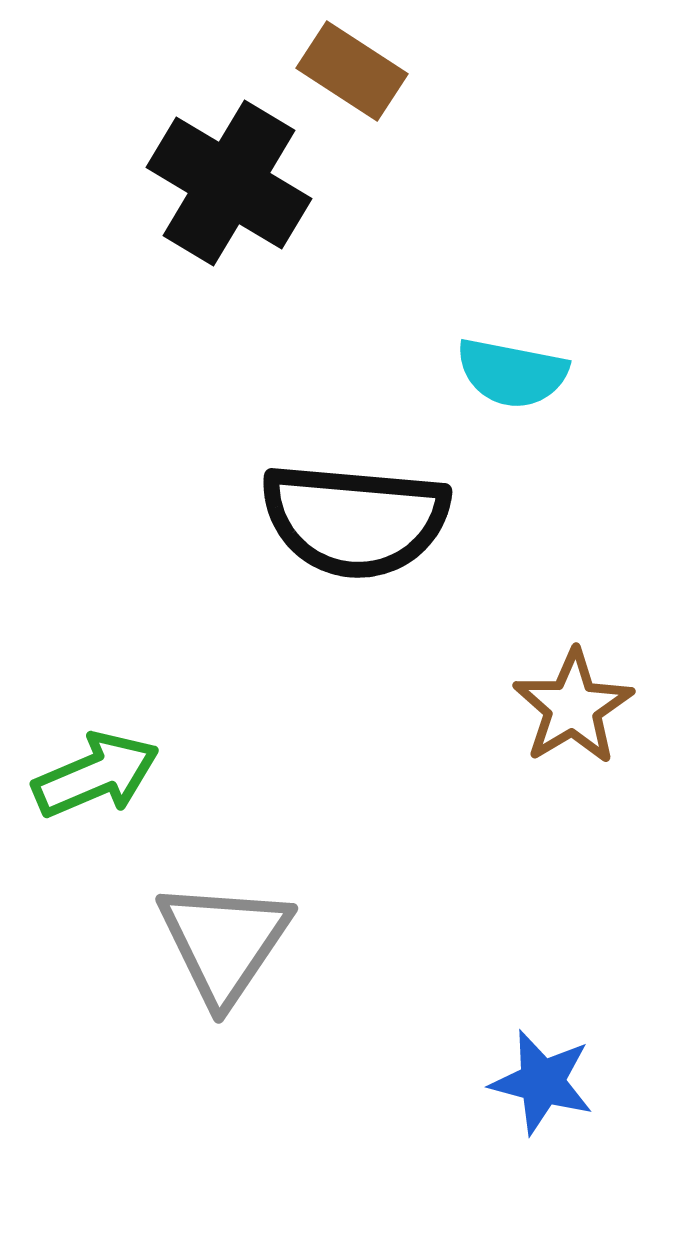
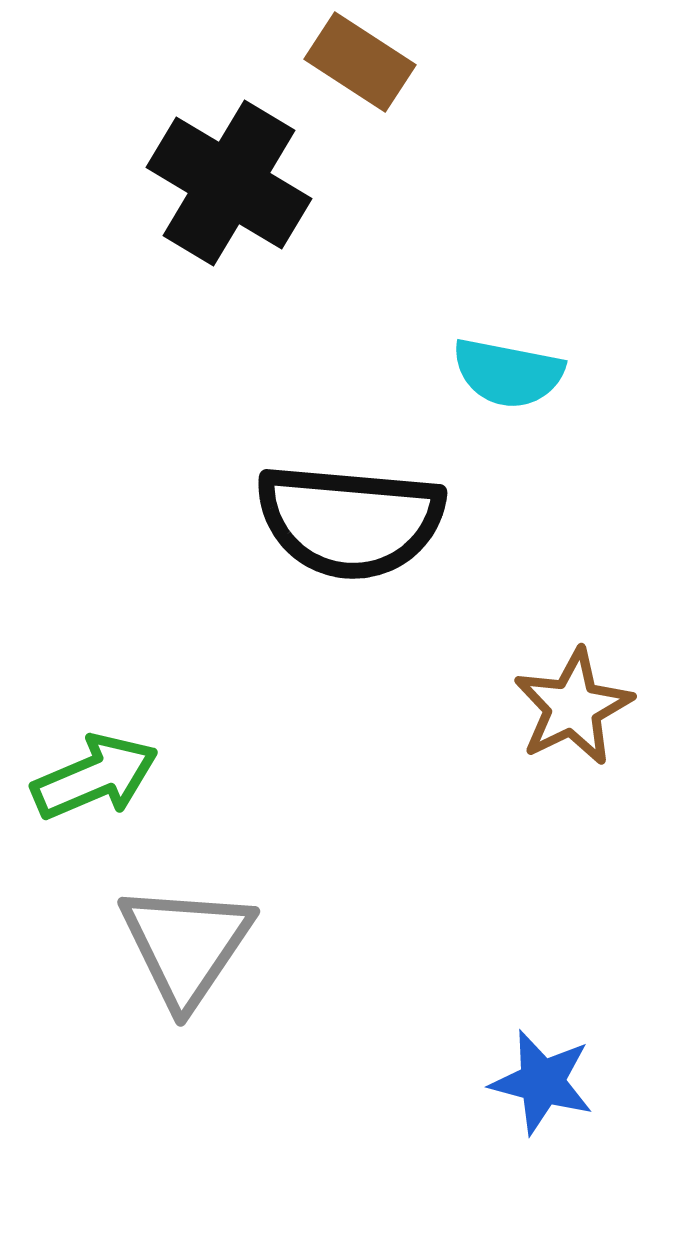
brown rectangle: moved 8 px right, 9 px up
cyan semicircle: moved 4 px left
black semicircle: moved 5 px left, 1 px down
brown star: rotated 5 degrees clockwise
green arrow: moved 1 px left, 2 px down
gray triangle: moved 38 px left, 3 px down
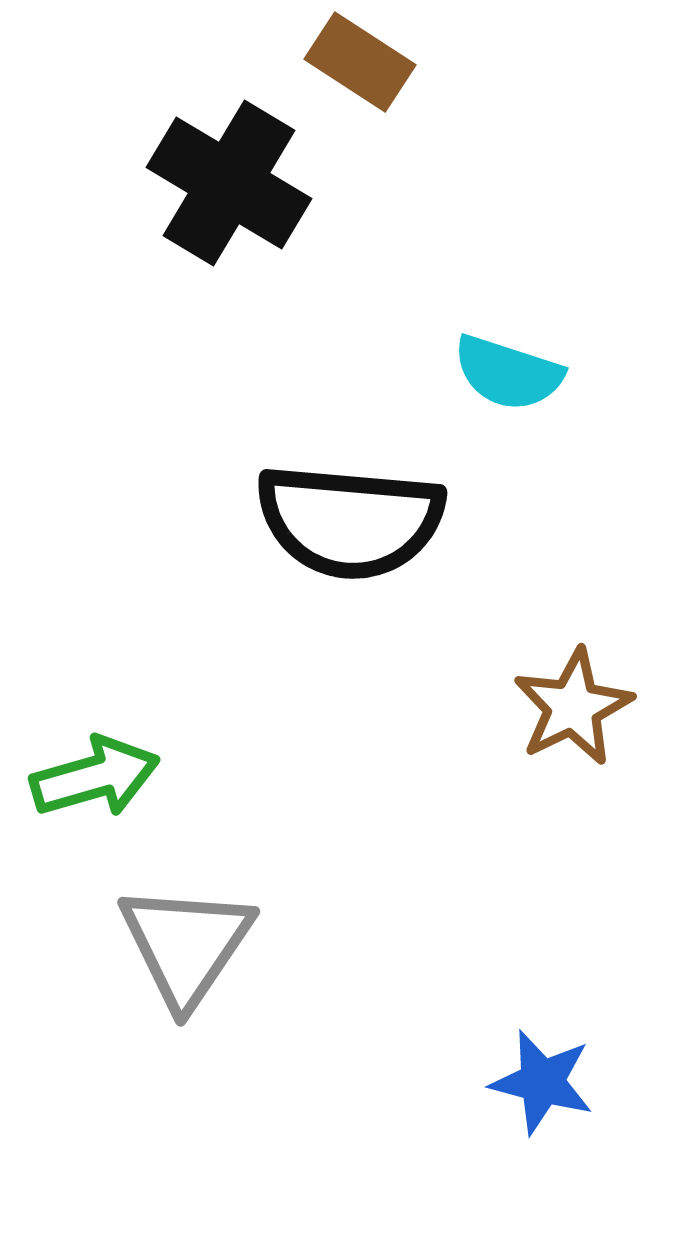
cyan semicircle: rotated 7 degrees clockwise
green arrow: rotated 7 degrees clockwise
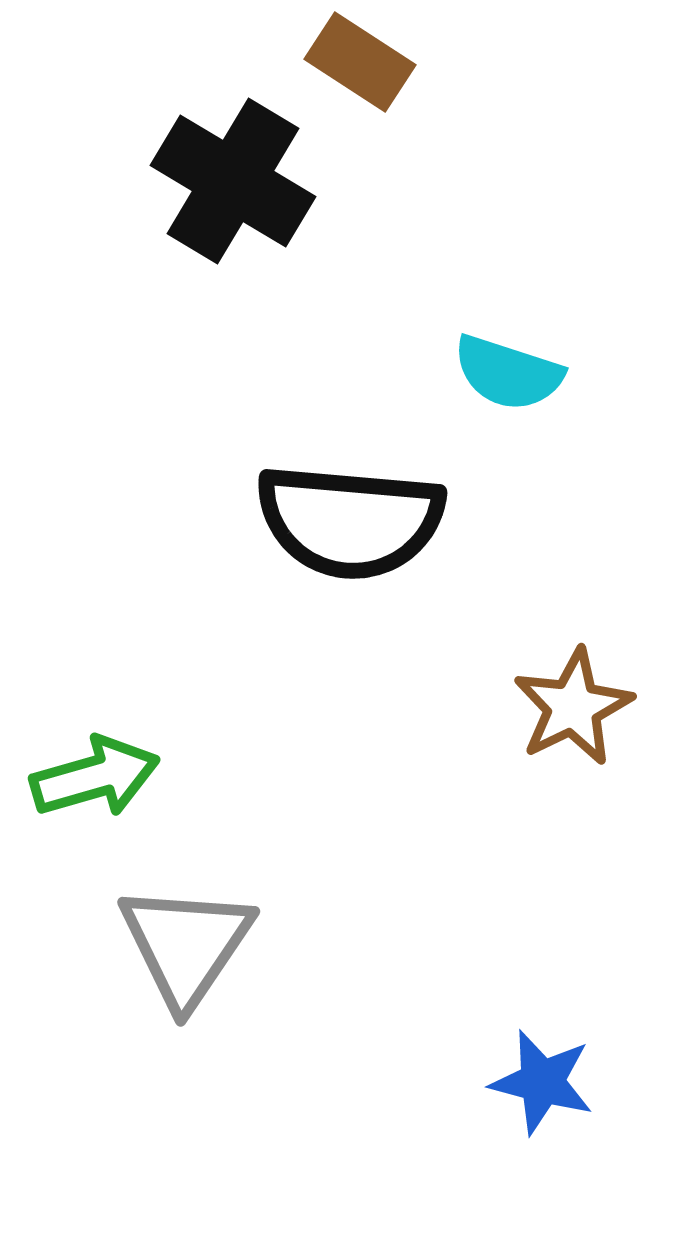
black cross: moved 4 px right, 2 px up
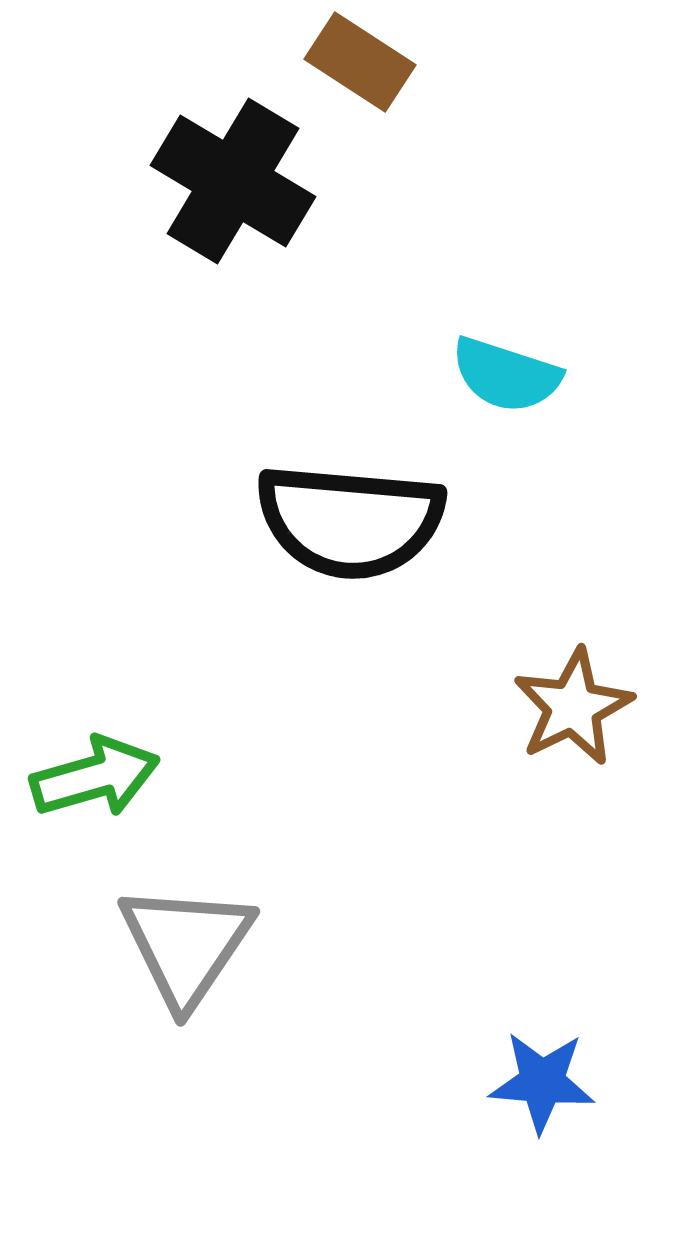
cyan semicircle: moved 2 px left, 2 px down
blue star: rotated 10 degrees counterclockwise
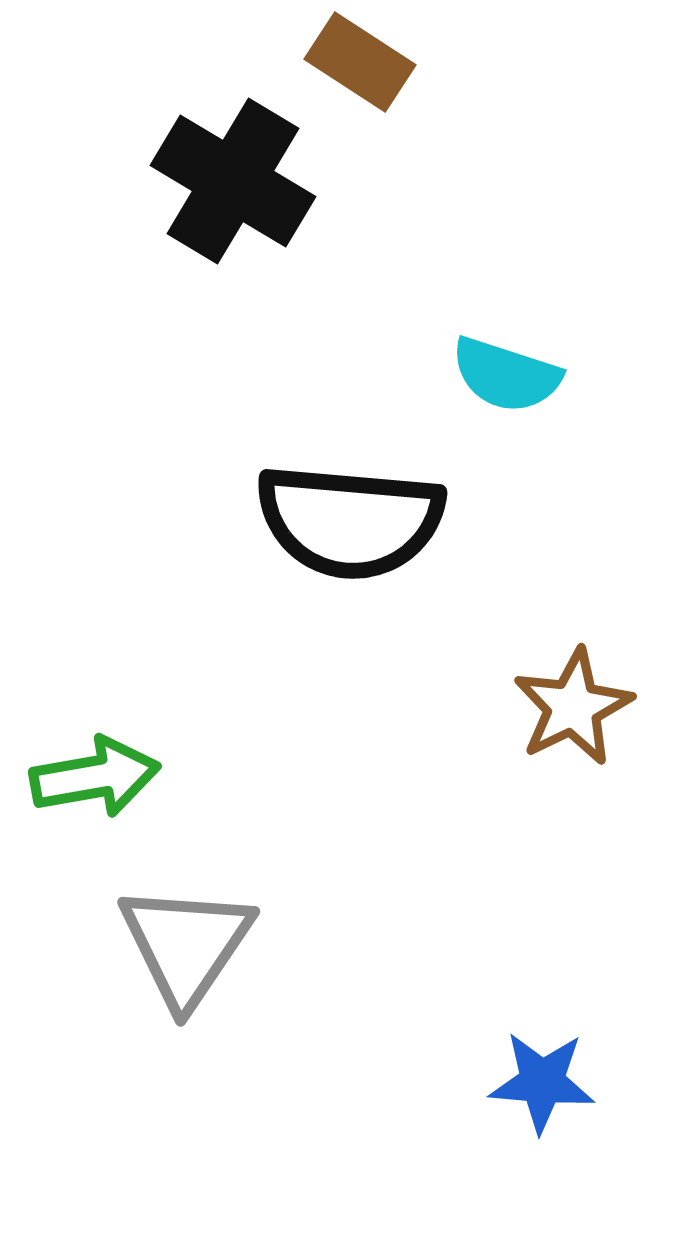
green arrow: rotated 6 degrees clockwise
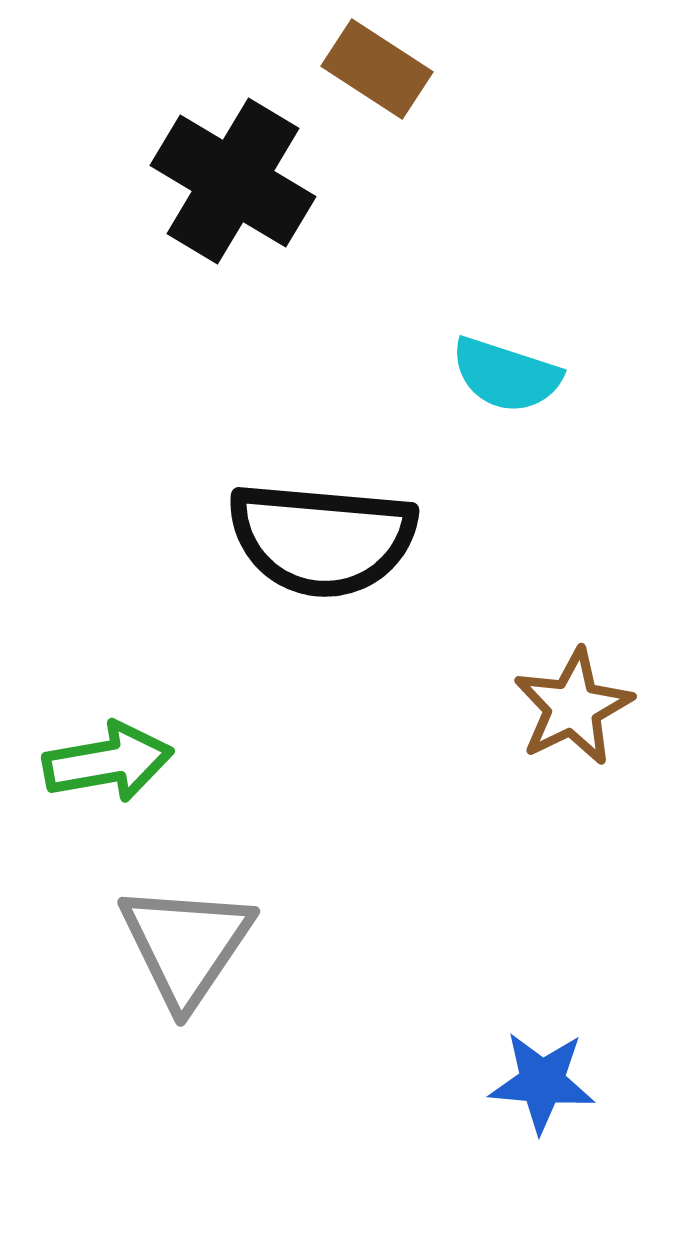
brown rectangle: moved 17 px right, 7 px down
black semicircle: moved 28 px left, 18 px down
green arrow: moved 13 px right, 15 px up
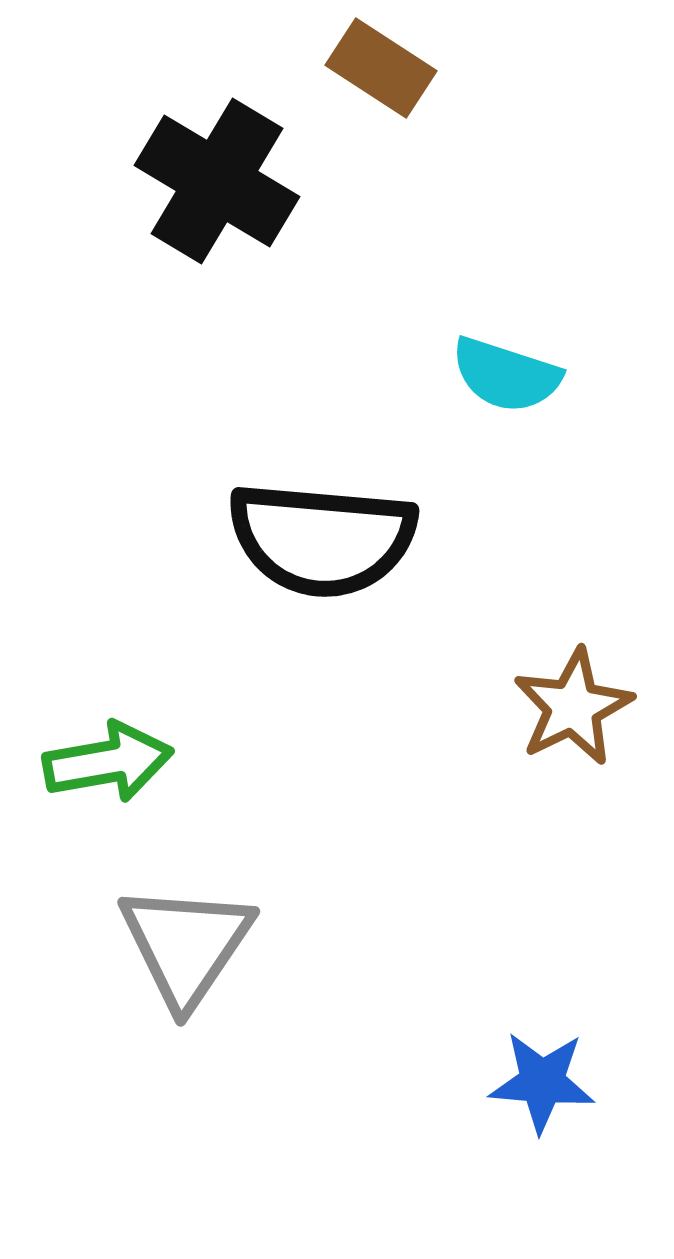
brown rectangle: moved 4 px right, 1 px up
black cross: moved 16 px left
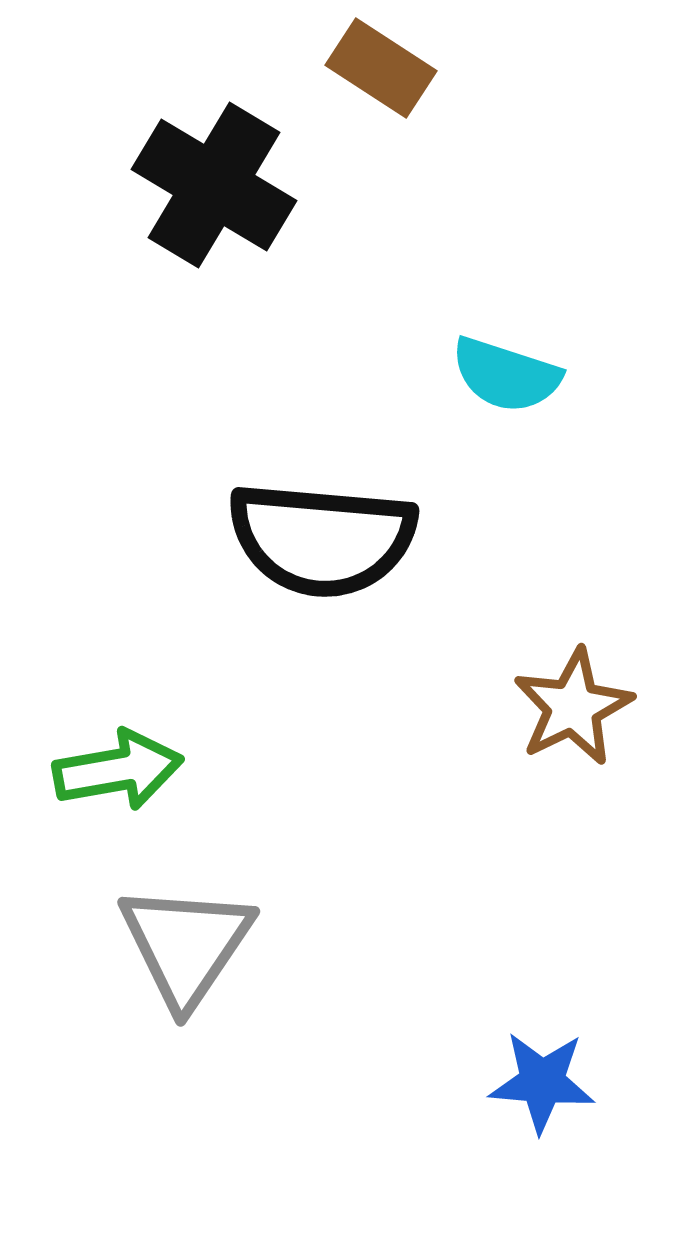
black cross: moved 3 px left, 4 px down
green arrow: moved 10 px right, 8 px down
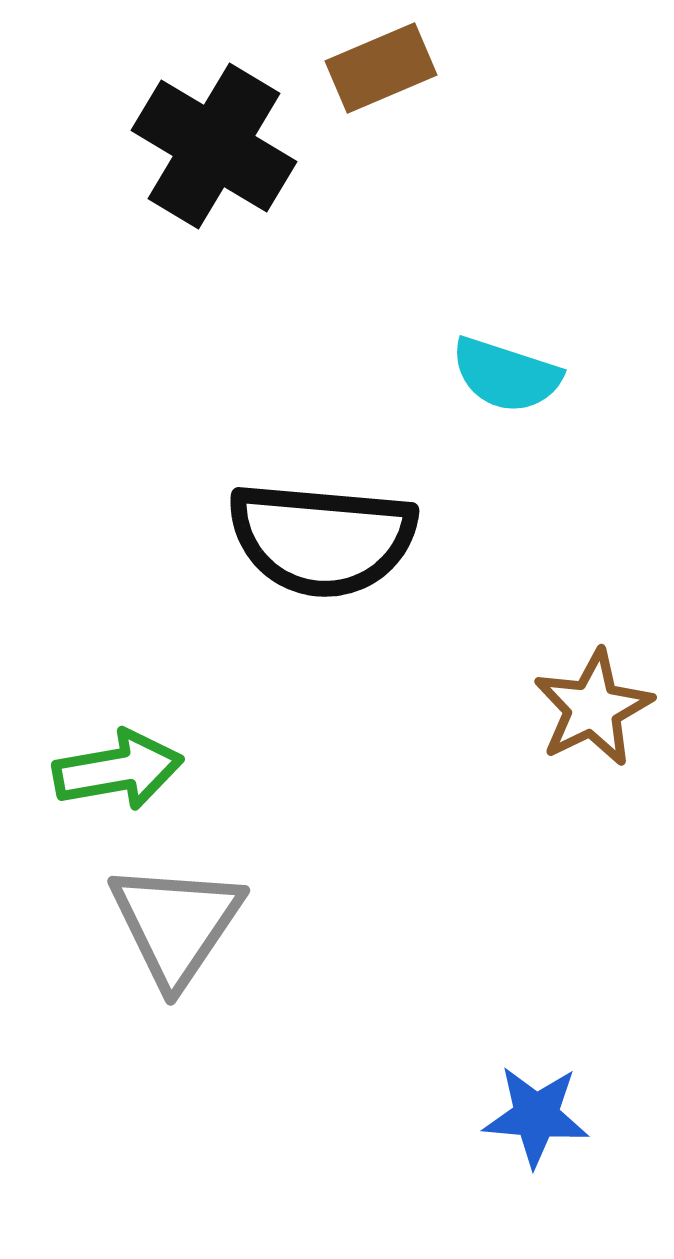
brown rectangle: rotated 56 degrees counterclockwise
black cross: moved 39 px up
brown star: moved 20 px right, 1 px down
gray triangle: moved 10 px left, 21 px up
blue star: moved 6 px left, 34 px down
